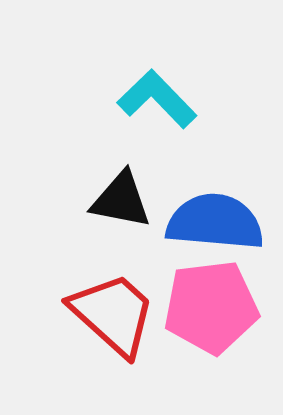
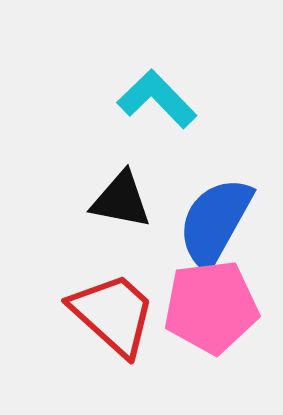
blue semicircle: rotated 66 degrees counterclockwise
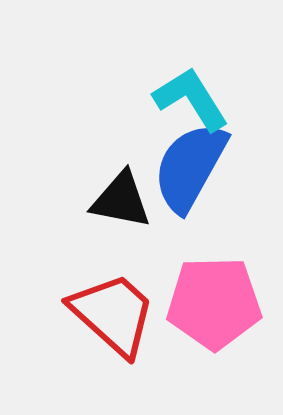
cyan L-shape: moved 34 px right; rotated 12 degrees clockwise
blue semicircle: moved 25 px left, 55 px up
pink pentagon: moved 3 px right, 4 px up; rotated 6 degrees clockwise
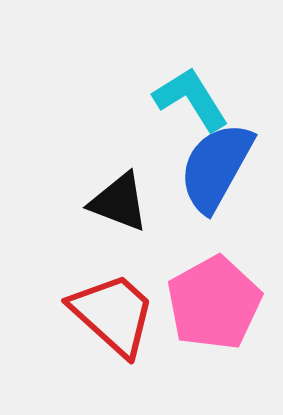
blue semicircle: moved 26 px right
black triangle: moved 2 px left, 2 px down; rotated 10 degrees clockwise
pink pentagon: rotated 28 degrees counterclockwise
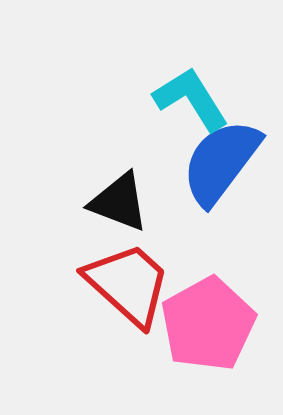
blue semicircle: moved 5 px right, 5 px up; rotated 8 degrees clockwise
pink pentagon: moved 6 px left, 21 px down
red trapezoid: moved 15 px right, 30 px up
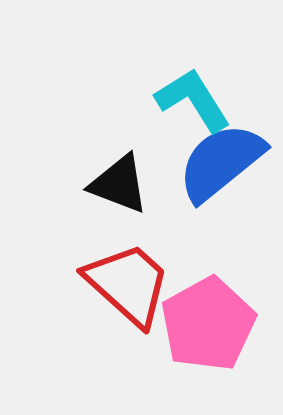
cyan L-shape: moved 2 px right, 1 px down
blue semicircle: rotated 14 degrees clockwise
black triangle: moved 18 px up
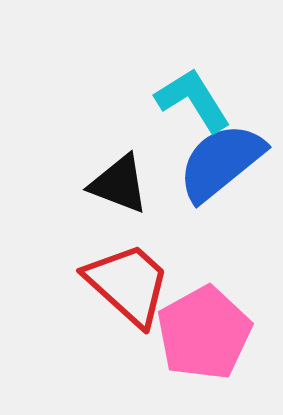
pink pentagon: moved 4 px left, 9 px down
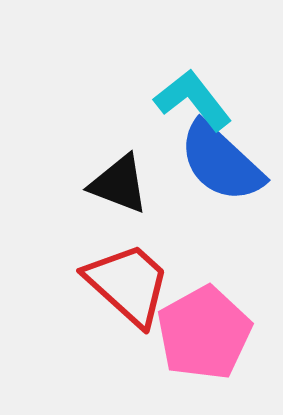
cyan L-shape: rotated 6 degrees counterclockwise
blue semicircle: rotated 98 degrees counterclockwise
